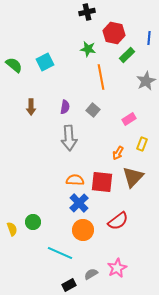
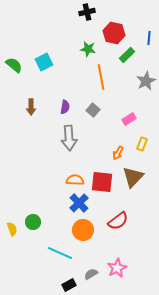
cyan square: moved 1 px left
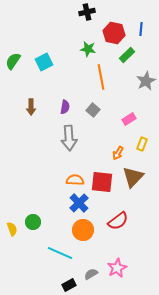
blue line: moved 8 px left, 9 px up
green semicircle: moved 1 px left, 4 px up; rotated 96 degrees counterclockwise
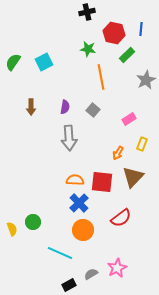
green semicircle: moved 1 px down
gray star: moved 1 px up
red semicircle: moved 3 px right, 3 px up
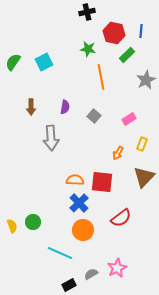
blue line: moved 2 px down
gray square: moved 1 px right, 6 px down
gray arrow: moved 18 px left
brown triangle: moved 11 px right
yellow semicircle: moved 3 px up
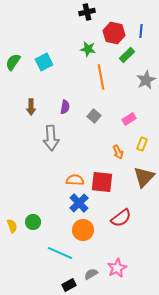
orange arrow: moved 1 px up; rotated 56 degrees counterclockwise
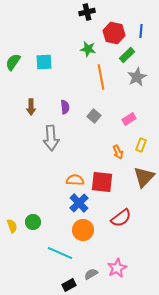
cyan square: rotated 24 degrees clockwise
gray star: moved 9 px left, 3 px up
purple semicircle: rotated 16 degrees counterclockwise
yellow rectangle: moved 1 px left, 1 px down
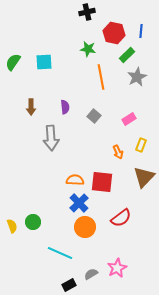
orange circle: moved 2 px right, 3 px up
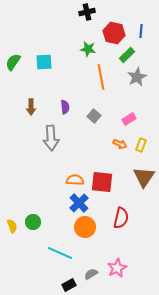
orange arrow: moved 2 px right, 8 px up; rotated 40 degrees counterclockwise
brown triangle: rotated 10 degrees counterclockwise
red semicircle: rotated 40 degrees counterclockwise
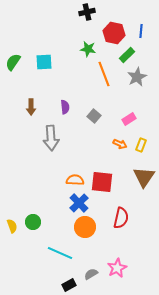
orange line: moved 3 px right, 3 px up; rotated 10 degrees counterclockwise
